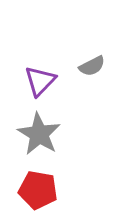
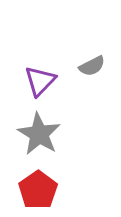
red pentagon: rotated 27 degrees clockwise
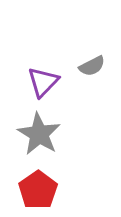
purple triangle: moved 3 px right, 1 px down
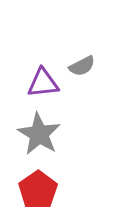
gray semicircle: moved 10 px left
purple triangle: moved 1 px down; rotated 40 degrees clockwise
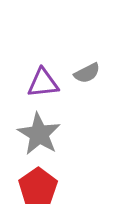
gray semicircle: moved 5 px right, 7 px down
red pentagon: moved 3 px up
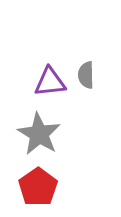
gray semicircle: moved 1 px left, 2 px down; rotated 116 degrees clockwise
purple triangle: moved 7 px right, 1 px up
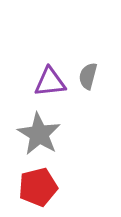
gray semicircle: moved 2 px right, 1 px down; rotated 16 degrees clockwise
red pentagon: rotated 21 degrees clockwise
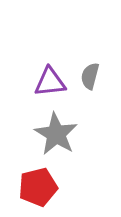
gray semicircle: moved 2 px right
gray star: moved 17 px right
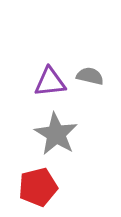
gray semicircle: rotated 88 degrees clockwise
